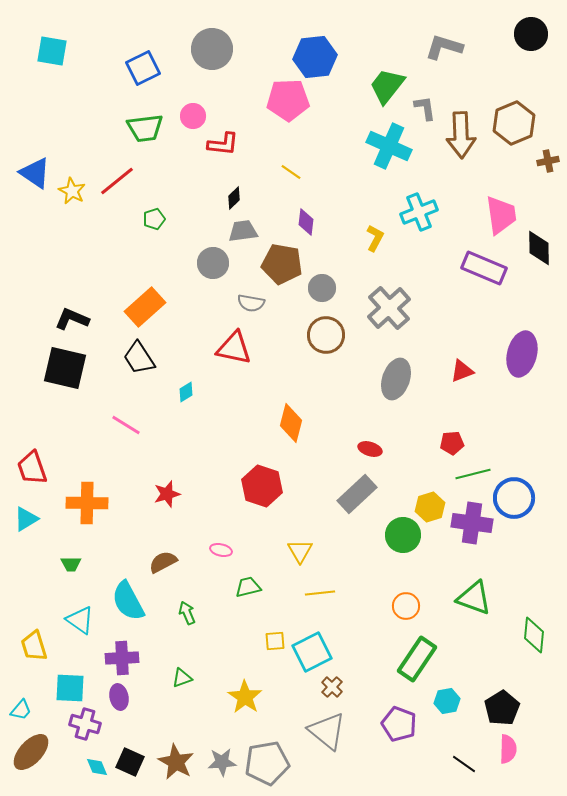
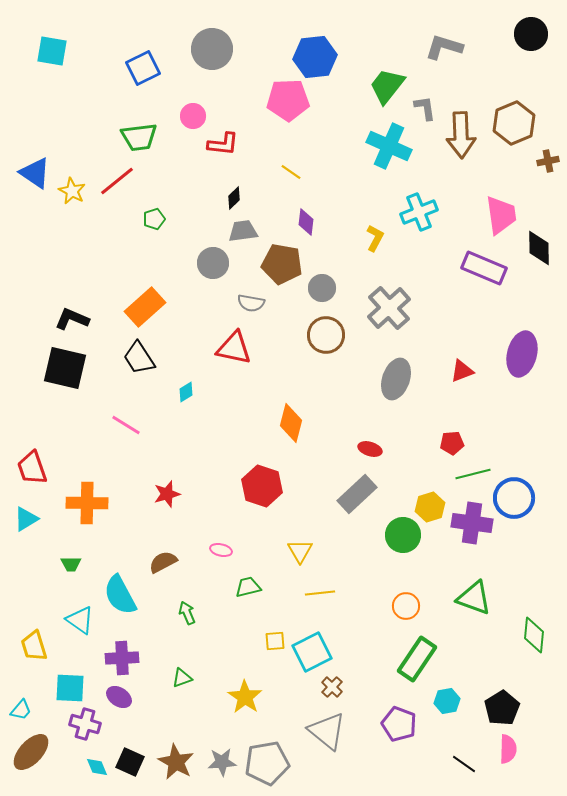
green trapezoid at (145, 128): moved 6 px left, 9 px down
cyan semicircle at (128, 601): moved 8 px left, 6 px up
purple ellipse at (119, 697): rotated 45 degrees counterclockwise
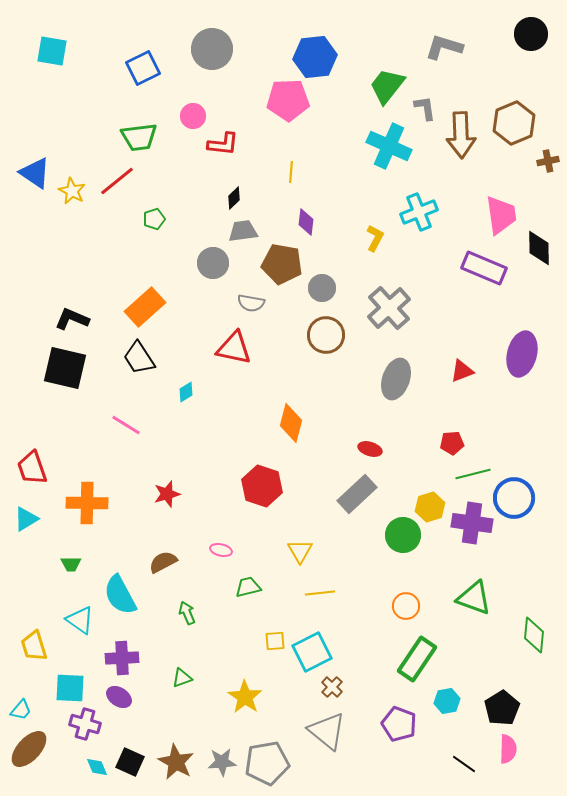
yellow line at (291, 172): rotated 60 degrees clockwise
brown ellipse at (31, 752): moved 2 px left, 3 px up
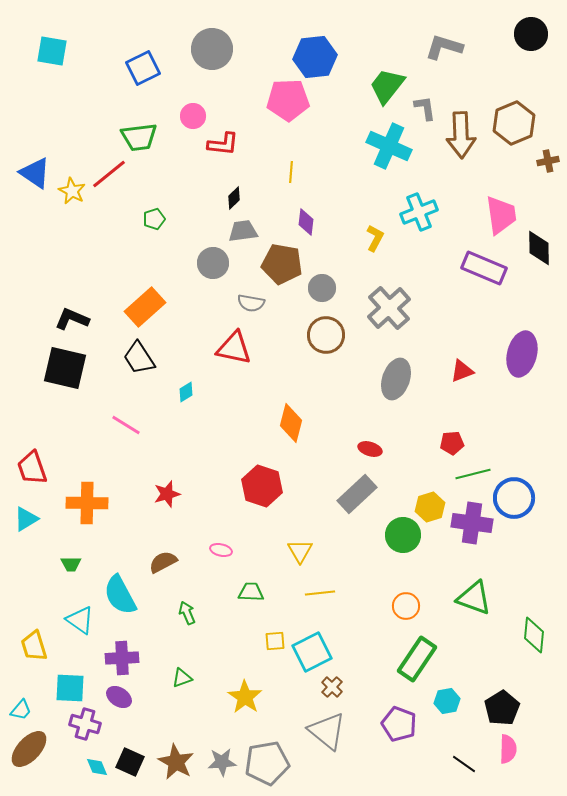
red line at (117, 181): moved 8 px left, 7 px up
green trapezoid at (248, 587): moved 3 px right, 5 px down; rotated 16 degrees clockwise
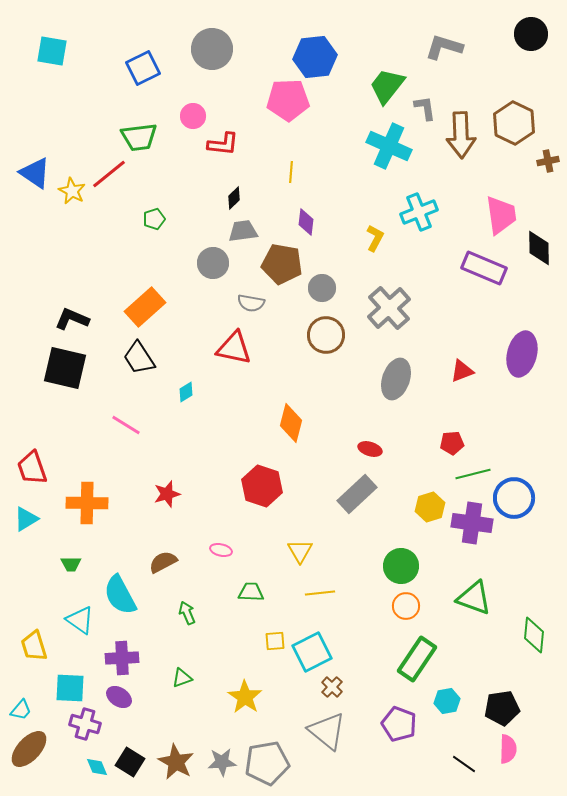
brown hexagon at (514, 123): rotated 12 degrees counterclockwise
green circle at (403, 535): moved 2 px left, 31 px down
black pentagon at (502, 708): rotated 24 degrees clockwise
black square at (130, 762): rotated 8 degrees clockwise
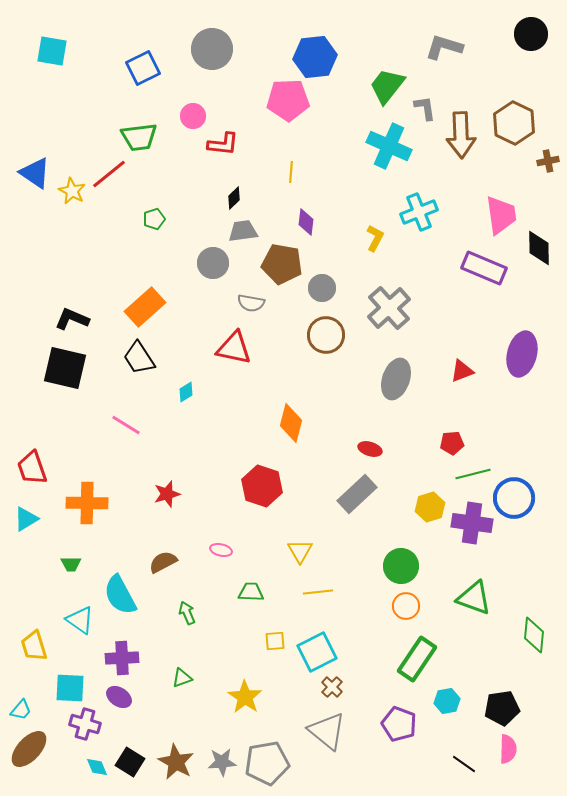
yellow line at (320, 593): moved 2 px left, 1 px up
cyan square at (312, 652): moved 5 px right
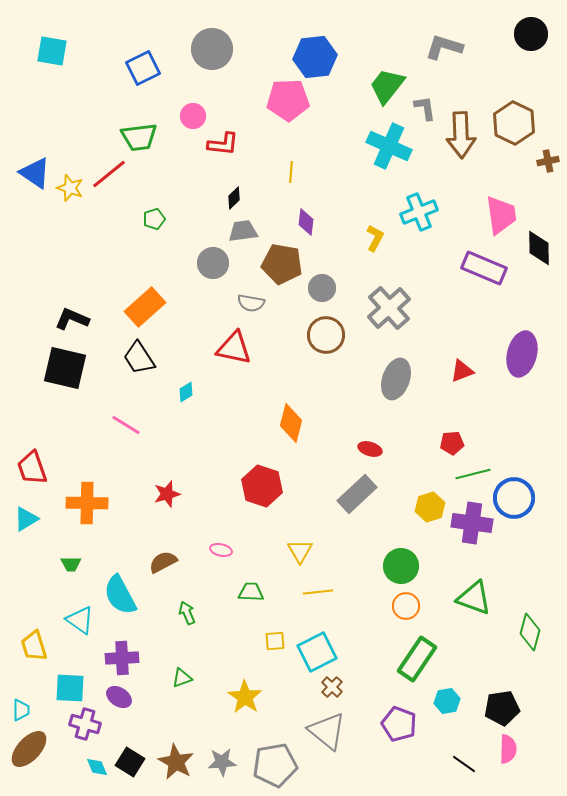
yellow star at (72, 191): moved 2 px left, 3 px up; rotated 8 degrees counterclockwise
green diamond at (534, 635): moved 4 px left, 3 px up; rotated 9 degrees clockwise
cyan trapezoid at (21, 710): rotated 40 degrees counterclockwise
gray pentagon at (267, 763): moved 8 px right, 2 px down
